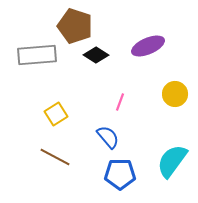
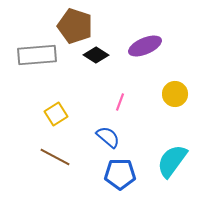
purple ellipse: moved 3 px left
blue semicircle: rotated 10 degrees counterclockwise
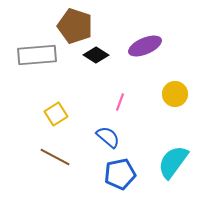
cyan semicircle: moved 1 px right, 1 px down
blue pentagon: rotated 12 degrees counterclockwise
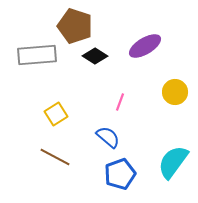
purple ellipse: rotated 8 degrees counterclockwise
black diamond: moved 1 px left, 1 px down
yellow circle: moved 2 px up
blue pentagon: rotated 8 degrees counterclockwise
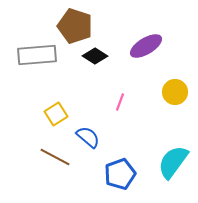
purple ellipse: moved 1 px right
blue semicircle: moved 20 px left
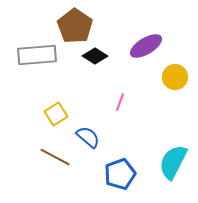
brown pentagon: rotated 16 degrees clockwise
yellow circle: moved 15 px up
cyan semicircle: rotated 9 degrees counterclockwise
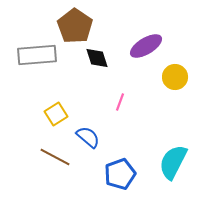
black diamond: moved 2 px right, 2 px down; rotated 40 degrees clockwise
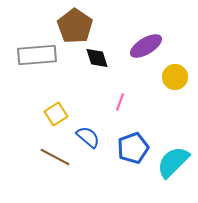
cyan semicircle: rotated 18 degrees clockwise
blue pentagon: moved 13 px right, 26 px up
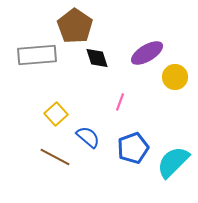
purple ellipse: moved 1 px right, 7 px down
yellow square: rotated 10 degrees counterclockwise
